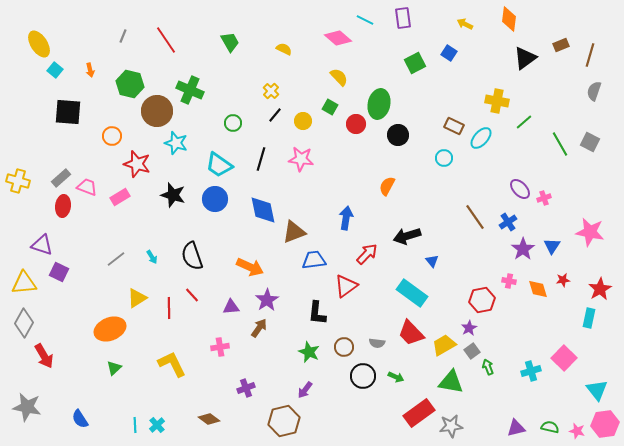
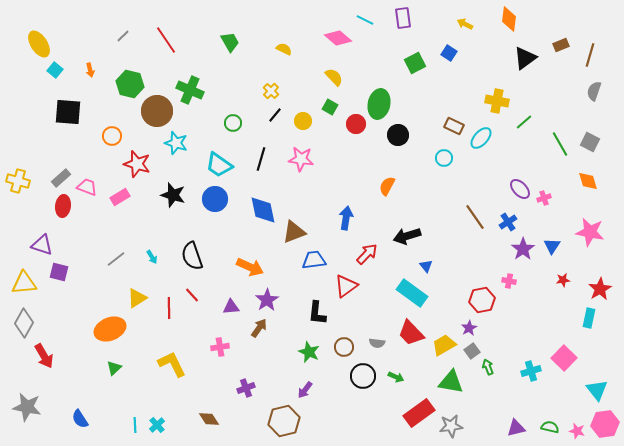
gray line at (123, 36): rotated 24 degrees clockwise
yellow semicircle at (339, 77): moved 5 px left
blue triangle at (432, 261): moved 6 px left, 5 px down
purple square at (59, 272): rotated 12 degrees counterclockwise
orange diamond at (538, 289): moved 50 px right, 108 px up
brown diamond at (209, 419): rotated 20 degrees clockwise
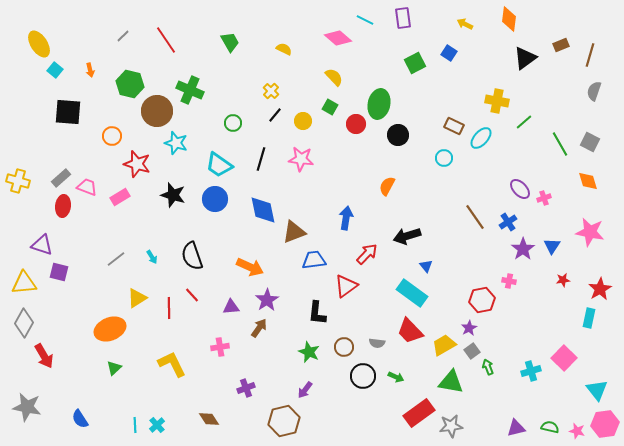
red trapezoid at (411, 333): moved 1 px left, 2 px up
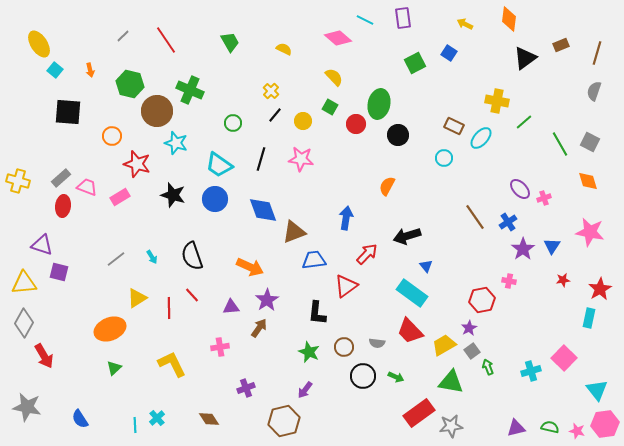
brown line at (590, 55): moved 7 px right, 2 px up
blue diamond at (263, 210): rotated 8 degrees counterclockwise
cyan cross at (157, 425): moved 7 px up
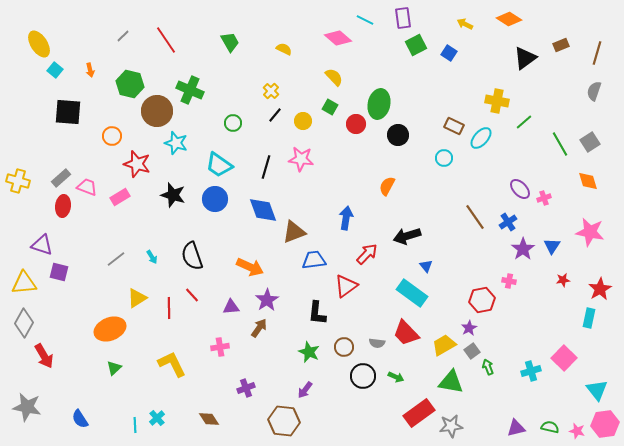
orange diamond at (509, 19): rotated 65 degrees counterclockwise
green square at (415, 63): moved 1 px right, 18 px up
gray square at (590, 142): rotated 30 degrees clockwise
black line at (261, 159): moved 5 px right, 8 px down
red trapezoid at (410, 331): moved 4 px left, 2 px down
brown hexagon at (284, 421): rotated 20 degrees clockwise
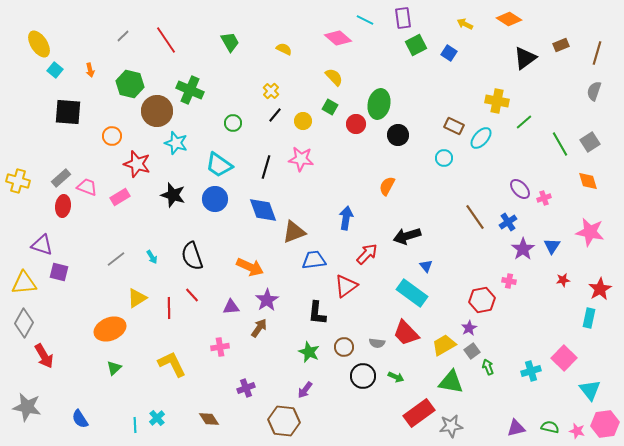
cyan triangle at (597, 390): moved 7 px left
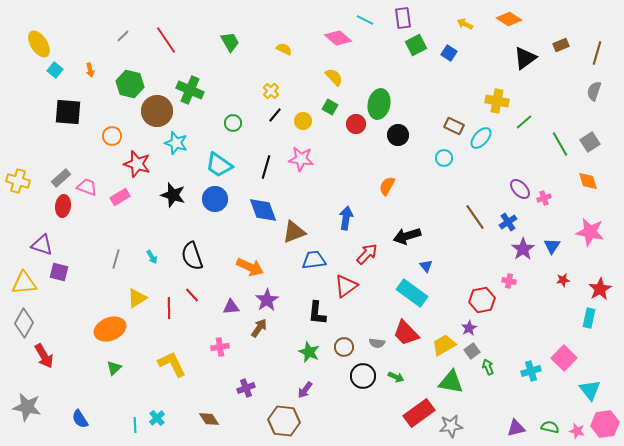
gray line at (116, 259): rotated 36 degrees counterclockwise
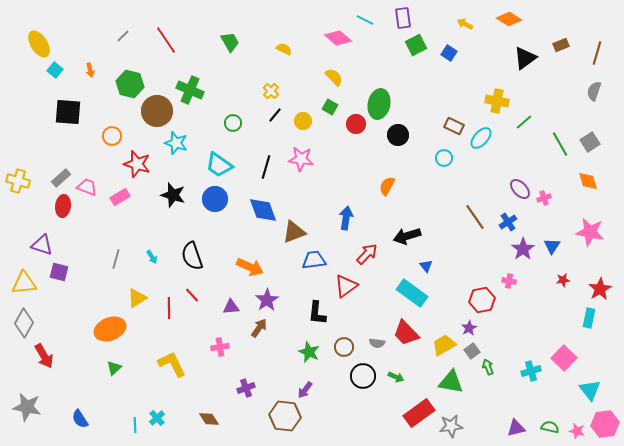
brown hexagon at (284, 421): moved 1 px right, 5 px up
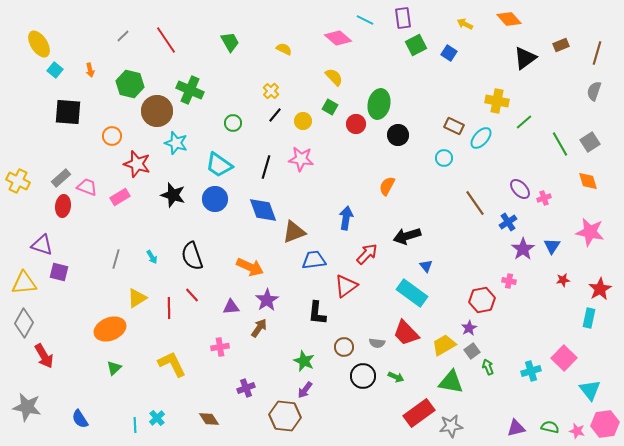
orange diamond at (509, 19): rotated 15 degrees clockwise
yellow cross at (18, 181): rotated 10 degrees clockwise
brown line at (475, 217): moved 14 px up
green star at (309, 352): moved 5 px left, 9 px down
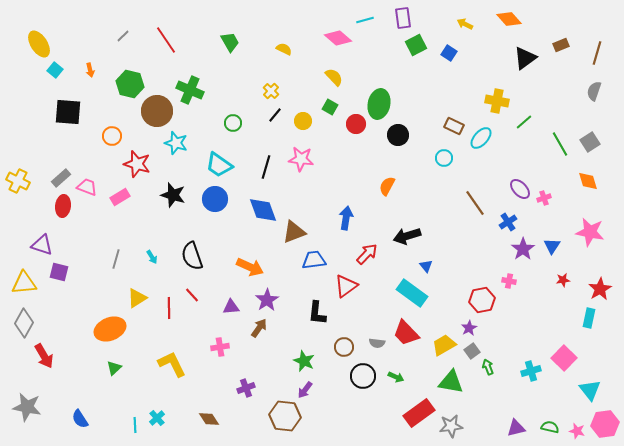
cyan line at (365, 20): rotated 42 degrees counterclockwise
